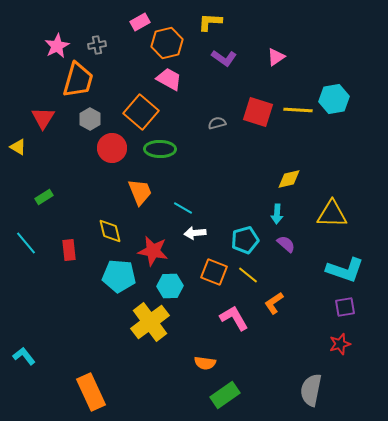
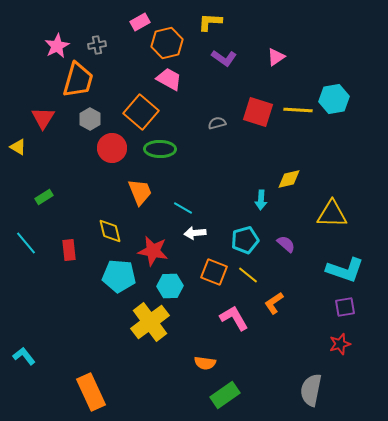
cyan arrow at (277, 214): moved 16 px left, 14 px up
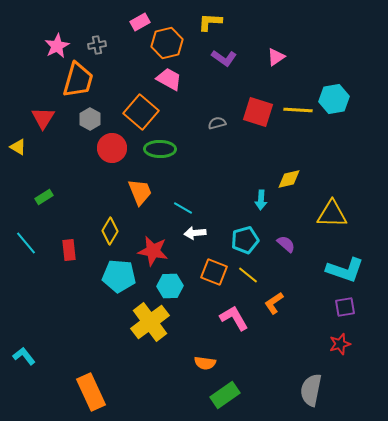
yellow diamond at (110, 231): rotated 44 degrees clockwise
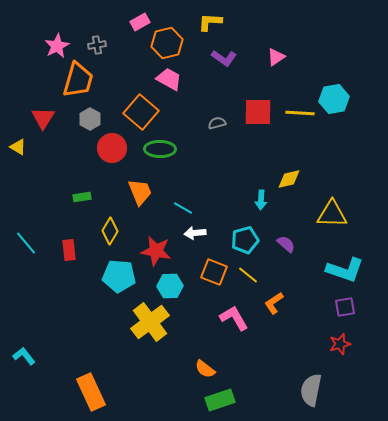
yellow line at (298, 110): moved 2 px right, 3 px down
red square at (258, 112): rotated 16 degrees counterclockwise
green rectangle at (44, 197): moved 38 px right; rotated 24 degrees clockwise
red star at (153, 251): moved 3 px right
orange semicircle at (205, 363): moved 6 px down; rotated 30 degrees clockwise
green rectangle at (225, 395): moved 5 px left, 5 px down; rotated 16 degrees clockwise
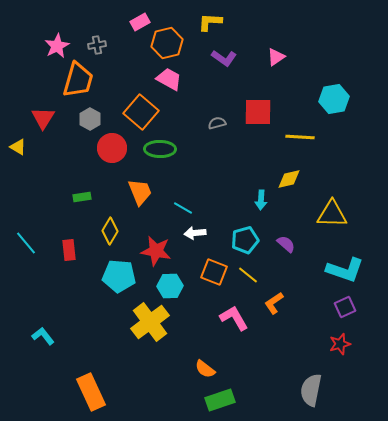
yellow line at (300, 113): moved 24 px down
purple square at (345, 307): rotated 15 degrees counterclockwise
cyan L-shape at (24, 356): moved 19 px right, 20 px up
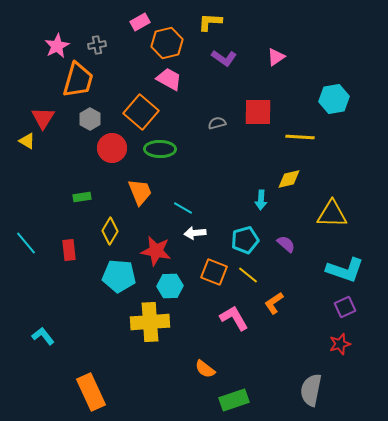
yellow triangle at (18, 147): moved 9 px right, 6 px up
yellow cross at (150, 322): rotated 33 degrees clockwise
green rectangle at (220, 400): moved 14 px right
